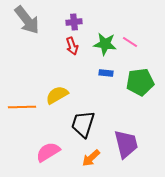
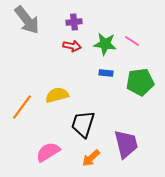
pink line: moved 2 px right, 1 px up
red arrow: rotated 60 degrees counterclockwise
yellow semicircle: rotated 15 degrees clockwise
orange line: rotated 52 degrees counterclockwise
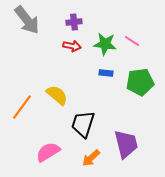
yellow semicircle: rotated 55 degrees clockwise
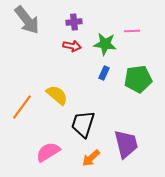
pink line: moved 10 px up; rotated 35 degrees counterclockwise
blue rectangle: moved 2 px left; rotated 72 degrees counterclockwise
green pentagon: moved 2 px left, 3 px up
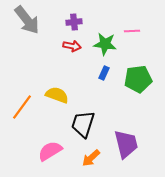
yellow semicircle: rotated 20 degrees counterclockwise
pink semicircle: moved 2 px right, 1 px up
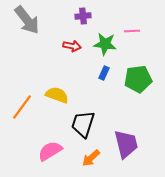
purple cross: moved 9 px right, 6 px up
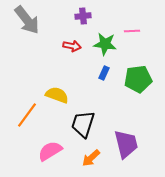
orange line: moved 5 px right, 8 px down
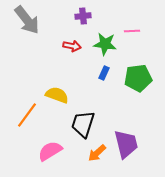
green pentagon: moved 1 px up
orange arrow: moved 6 px right, 5 px up
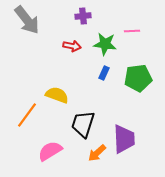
purple trapezoid: moved 2 px left, 5 px up; rotated 12 degrees clockwise
